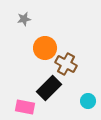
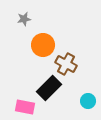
orange circle: moved 2 px left, 3 px up
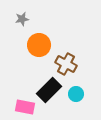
gray star: moved 2 px left
orange circle: moved 4 px left
black rectangle: moved 2 px down
cyan circle: moved 12 px left, 7 px up
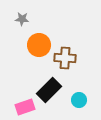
gray star: rotated 16 degrees clockwise
brown cross: moved 1 px left, 6 px up; rotated 25 degrees counterclockwise
cyan circle: moved 3 px right, 6 px down
pink rectangle: rotated 30 degrees counterclockwise
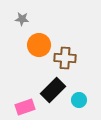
black rectangle: moved 4 px right
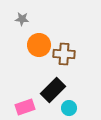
brown cross: moved 1 px left, 4 px up
cyan circle: moved 10 px left, 8 px down
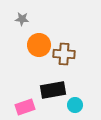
black rectangle: rotated 35 degrees clockwise
cyan circle: moved 6 px right, 3 px up
